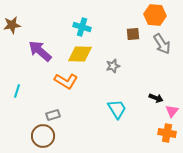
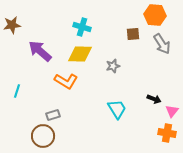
black arrow: moved 2 px left, 1 px down
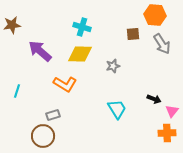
orange L-shape: moved 1 px left, 3 px down
orange cross: rotated 12 degrees counterclockwise
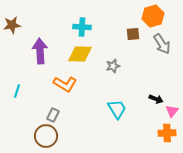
orange hexagon: moved 2 px left, 1 px down; rotated 20 degrees counterclockwise
cyan cross: rotated 12 degrees counterclockwise
purple arrow: rotated 45 degrees clockwise
black arrow: moved 2 px right
gray rectangle: rotated 48 degrees counterclockwise
brown circle: moved 3 px right
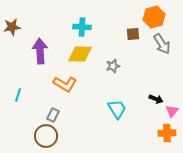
orange hexagon: moved 1 px right, 1 px down
brown star: moved 2 px down
cyan line: moved 1 px right, 4 px down
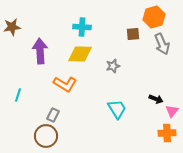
gray arrow: rotated 10 degrees clockwise
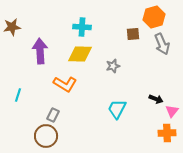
cyan trapezoid: rotated 120 degrees counterclockwise
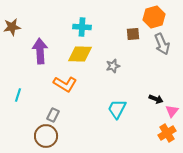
orange cross: rotated 30 degrees counterclockwise
